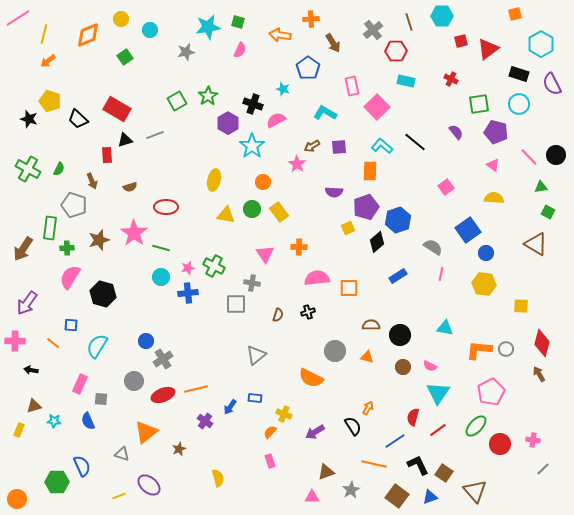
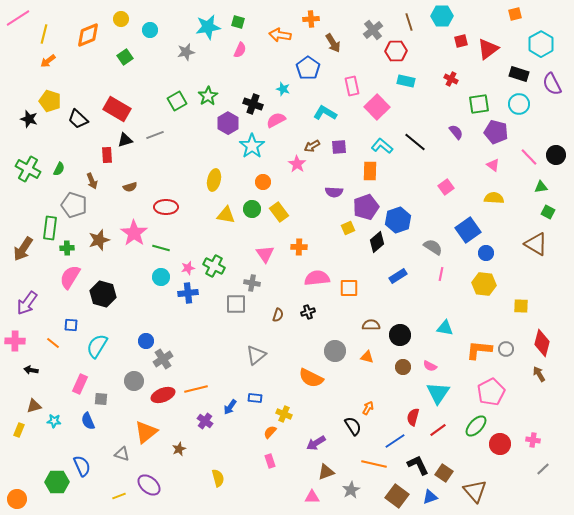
purple arrow at (315, 432): moved 1 px right, 11 px down
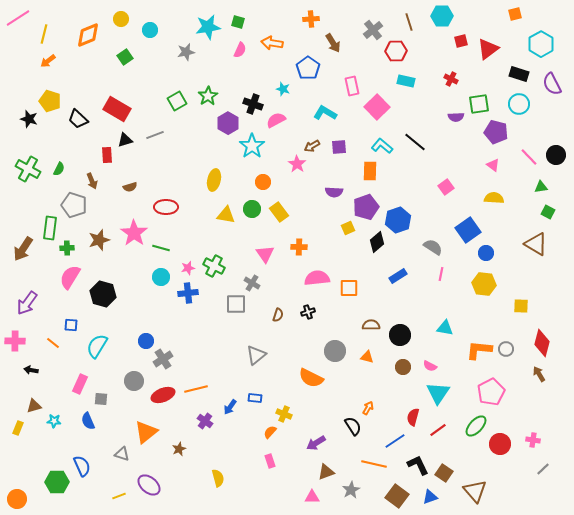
orange arrow at (280, 35): moved 8 px left, 8 px down
purple semicircle at (456, 132): moved 15 px up; rotated 126 degrees clockwise
gray cross at (252, 283): rotated 21 degrees clockwise
yellow rectangle at (19, 430): moved 1 px left, 2 px up
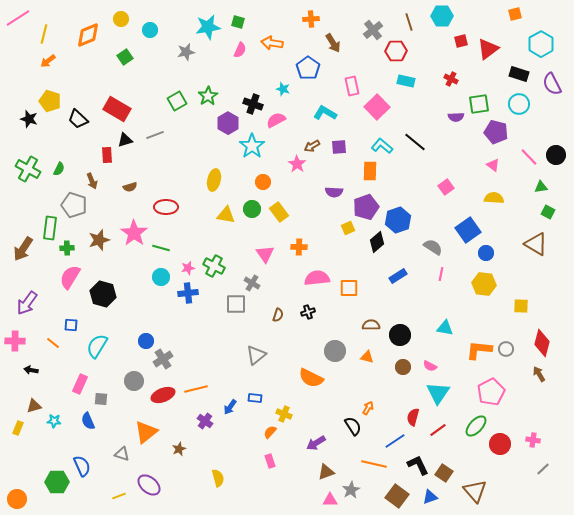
pink triangle at (312, 497): moved 18 px right, 3 px down
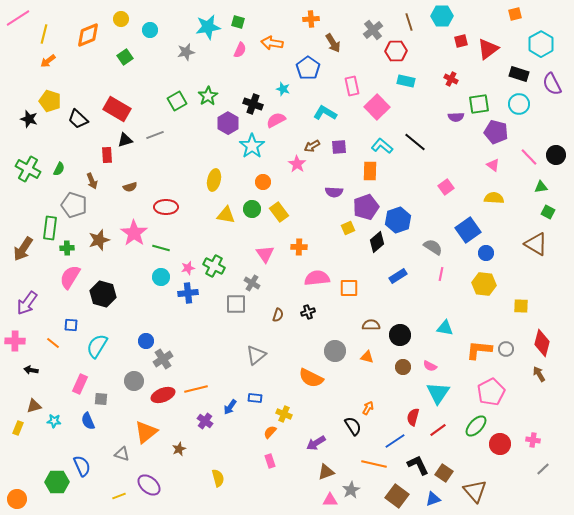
blue triangle at (430, 497): moved 3 px right, 2 px down
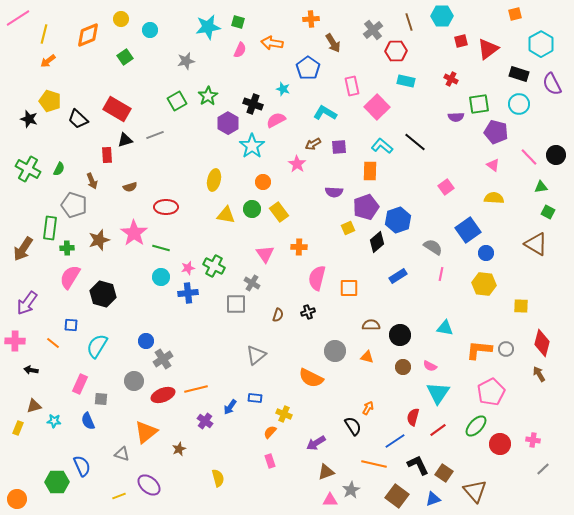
gray star at (186, 52): moved 9 px down
brown arrow at (312, 146): moved 1 px right, 2 px up
pink semicircle at (317, 278): rotated 70 degrees counterclockwise
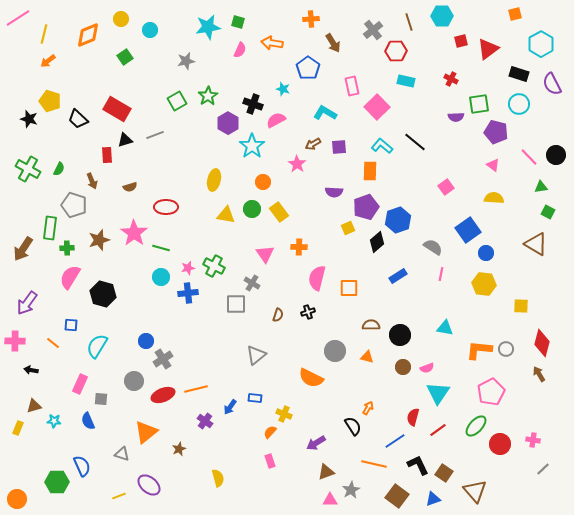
pink semicircle at (430, 366): moved 3 px left, 2 px down; rotated 48 degrees counterclockwise
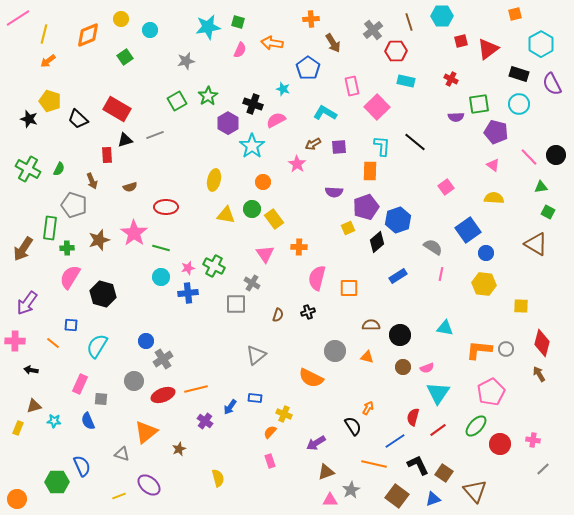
cyan L-shape at (382, 146): rotated 55 degrees clockwise
yellow rectangle at (279, 212): moved 5 px left, 7 px down
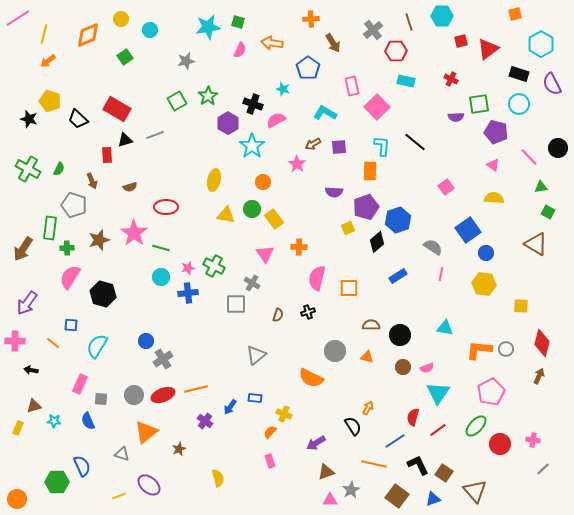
black circle at (556, 155): moved 2 px right, 7 px up
brown arrow at (539, 374): moved 2 px down; rotated 56 degrees clockwise
gray circle at (134, 381): moved 14 px down
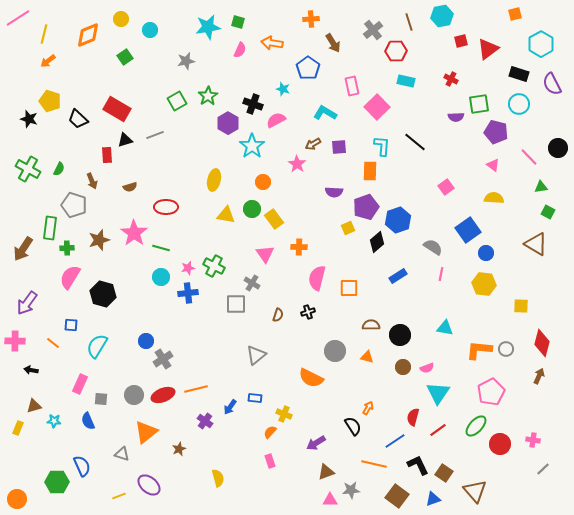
cyan hexagon at (442, 16): rotated 10 degrees counterclockwise
gray star at (351, 490): rotated 24 degrees clockwise
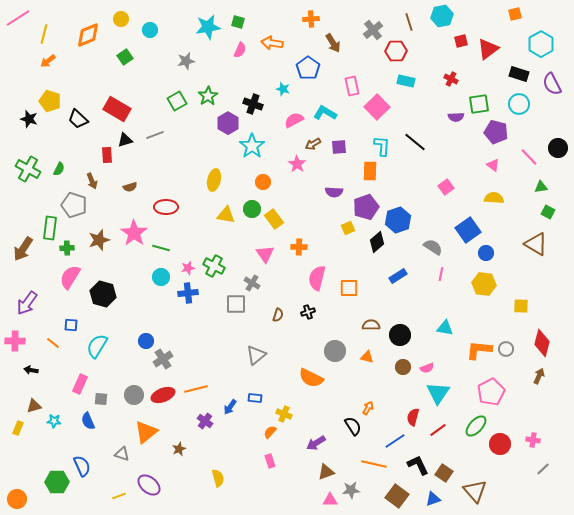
pink semicircle at (276, 120): moved 18 px right
